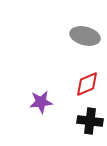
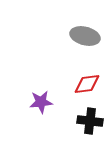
red diamond: rotated 16 degrees clockwise
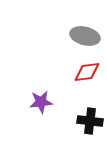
red diamond: moved 12 px up
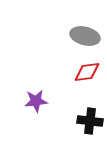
purple star: moved 5 px left, 1 px up
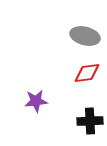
red diamond: moved 1 px down
black cross: rotated 10 degrees counterclockwise
